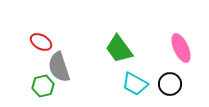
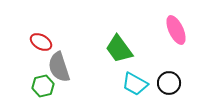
pink ellipse: moved 5 px left, 18 px up
black circle: moved 1 px left, 1 px up
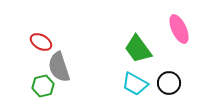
pink ellipse: moved 3 px right, 1 px up
green trapezoid: moved 19 px right
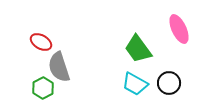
green hexagon: moved 2 px down; rotated 15 degrees counterclockwise
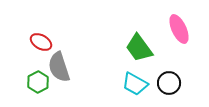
green trapezoid: moved 1 px right, 1 px up
green hexagon: moved 5 px left, 6 px up
